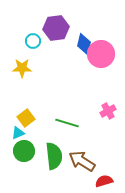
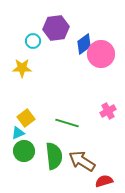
blue diamond: rotated 40 degrees clockwise
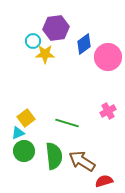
pink circle: moved 7 px right, 3 px down
yellow star: moved 23 px right, 14 px up
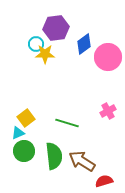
cyan circle: moved 3 px right, 3 px down
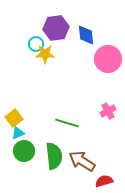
blue diamond: moved 2 px right, 9 px up; rotated 60 degrees counterclockwise
pink circle: moved 2 px down
yellow square: moved 12 px left
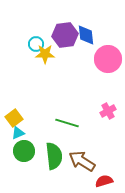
purple hexagon: moved 9 px right, 7 px down
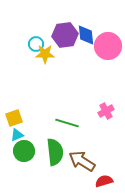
pink circle: moved 13 px up
pink cross: moved 2 px left
yellow square: rotated 18 degrees clockwise
cyan triangle: moved 1 px left, 2 px down
green semicircle: moved 1 px right, 4 px up
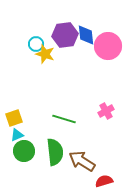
yellow star: rotated 18 degrees clockwise
green line: moved 3 px left, 4 px up
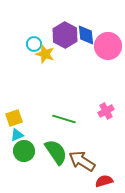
purple hexagon: rotated 25 degrees counterclockwise
cyan circle: moved 2 px left
green semicircle: moved 1 px right; rotated 28 degrees counterclockwise
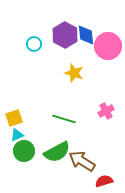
yellow star: moved 29 px right, 19 px down
green semicircle: moved 1 px right; rotated 96 degrees clockwise
